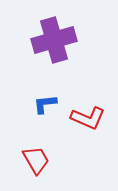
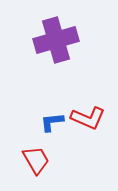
purple cross: moved 2 px right
blue L-shape: moved 7 px right, 18 px down
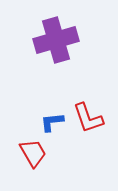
red L-shape: rotated 48 degrees clockwise
red trapezoid: moved 3 px left, 7 px up
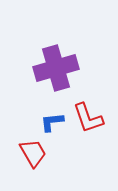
purple cross: moved 28 px down
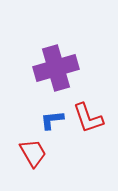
blue L-shape: moved 2 px up
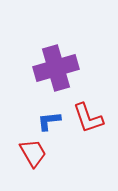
blue L-shape: moved 3 px left, 1 px down
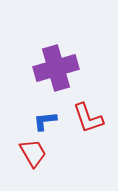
blue L-shape: moved 4 px left
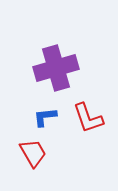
blue L-shape: moved 4 px up
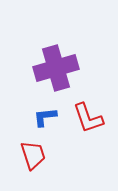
red trapezoid: moved 2 px down; rotated 12 degrees clockwise
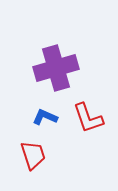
blue L-shape: rotated 30 degrees clockwise
